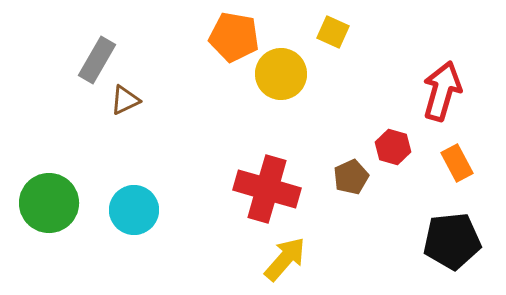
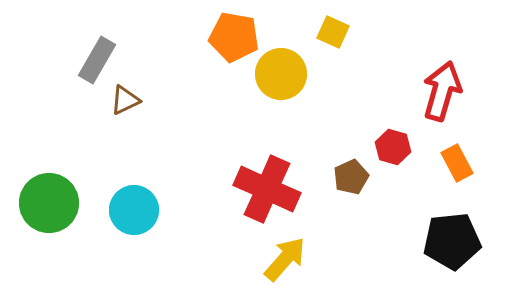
red cross: rotated 8 degrees clockwise
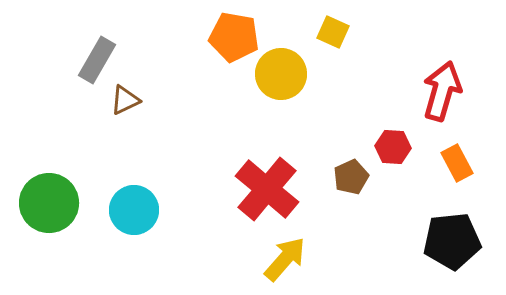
red hexagon: rotated 12 degrees counterclockwise
red cross: rotated 16 degrees clockwise
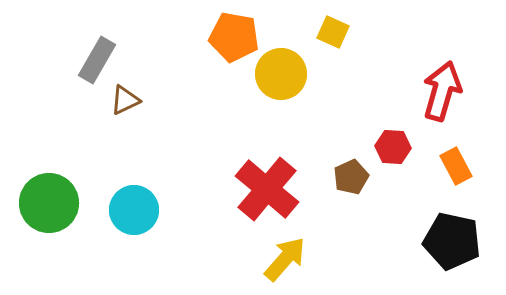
orange rectangle: moved 1 px left, 3 px down
black pentagon: rotated 18 degrees clockwise
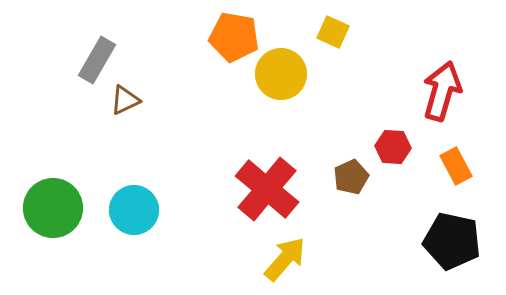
green circle: moved 4 px right, 5 px down
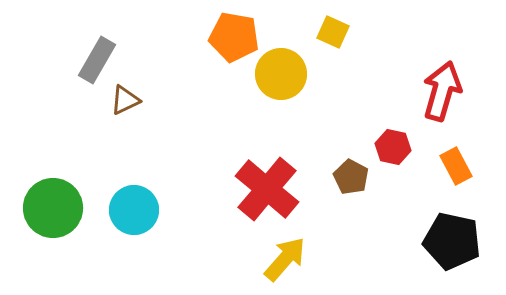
red hexagon: rotated 8 degrees clockwise
brown pentagon: rotated 20 degrees counterclockwise
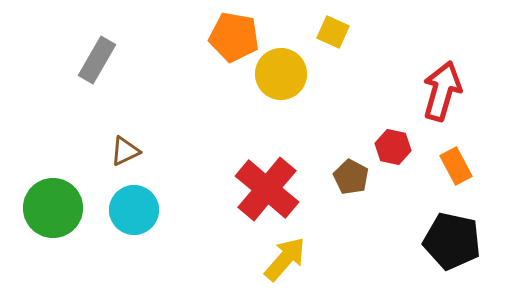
brown triangle: moved 51 px down
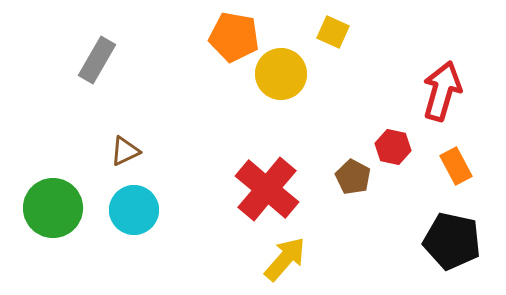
brown pentagon: moved 2 px right
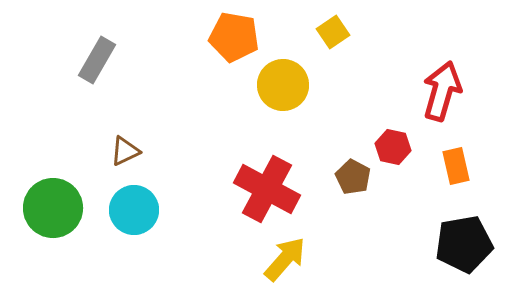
yellow square: rotated 32 degrees clockwise
yellow circle: moved 2 px right, 11 px down
orange rectangle: rotated 15 degrees clockwise
red cross: rotated 12 degrees counterclockwise
black pentagon: moved 12 px right, 3 px down; rotated 22 degrees counterclockwise
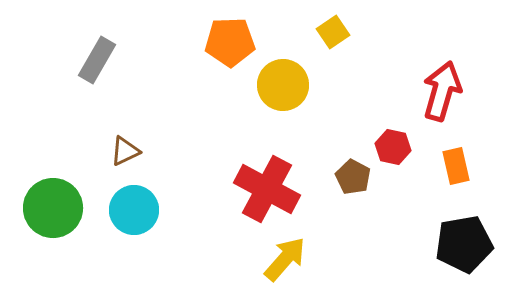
orange pentagon: moved 4 px left, 5 px down; rotated 12 degrees counterclockwise
